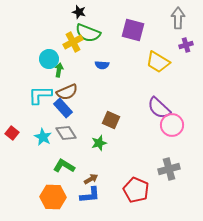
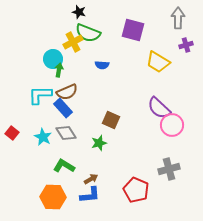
cyan circle: moved 4 px right
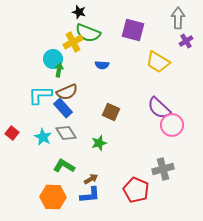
purple cross: moved 4 px up; rotated 16 degrees counterclockwise
brown square: moved 8 px up
gray cross: moved 6 px left
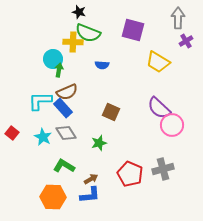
yellow cross: rotated 30 degrees clockwise
cyan L-shape: moved 6 px down
red pentagon: moved 6 px left, 16 px up
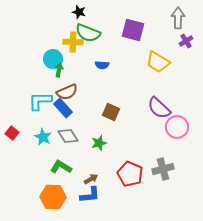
pink circle: moved 5 px right, 2 px down
gray diamond: moved 2 px right, 3 px down
green L-shape: moved 3 px left, 1 px down
